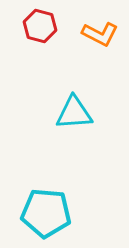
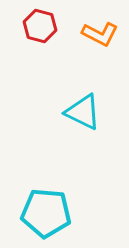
cyan triangle: moved 9 px right, 1 px up; rotated 30 degrees clockwise
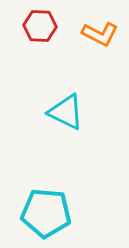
red hexagon: rotated 12 degrees counterclockwise
cyan triangle: moved 17 px left
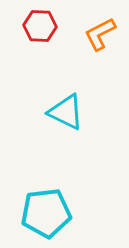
orange L-shape: rotated 126 degrees clockwise
cyan pentagon: rotated 12 degrees counterclockwise
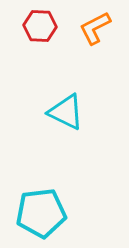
orange L-shape: moved 5 px left, 6 px up
cyan pentagon: moved 5 px left
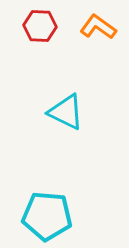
orange L-shape: moved 3 px right, 1 px up; rotated 63 degrees clockwise
cyan pentagon: moved 6 px right, 3 px down; rotated 12 degrees clockwise
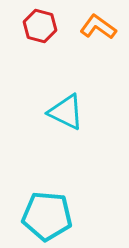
red hexagon: rotated 12 degrees clockwise
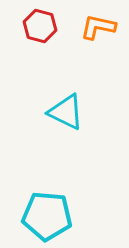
orange L-shape: rotated 24 degrees counterclockwise
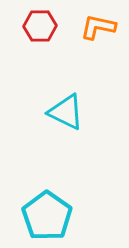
red hexagon: rotated 16 degrees counterclockwise
cyan pentagon: rotated 30 degrees clockwise
